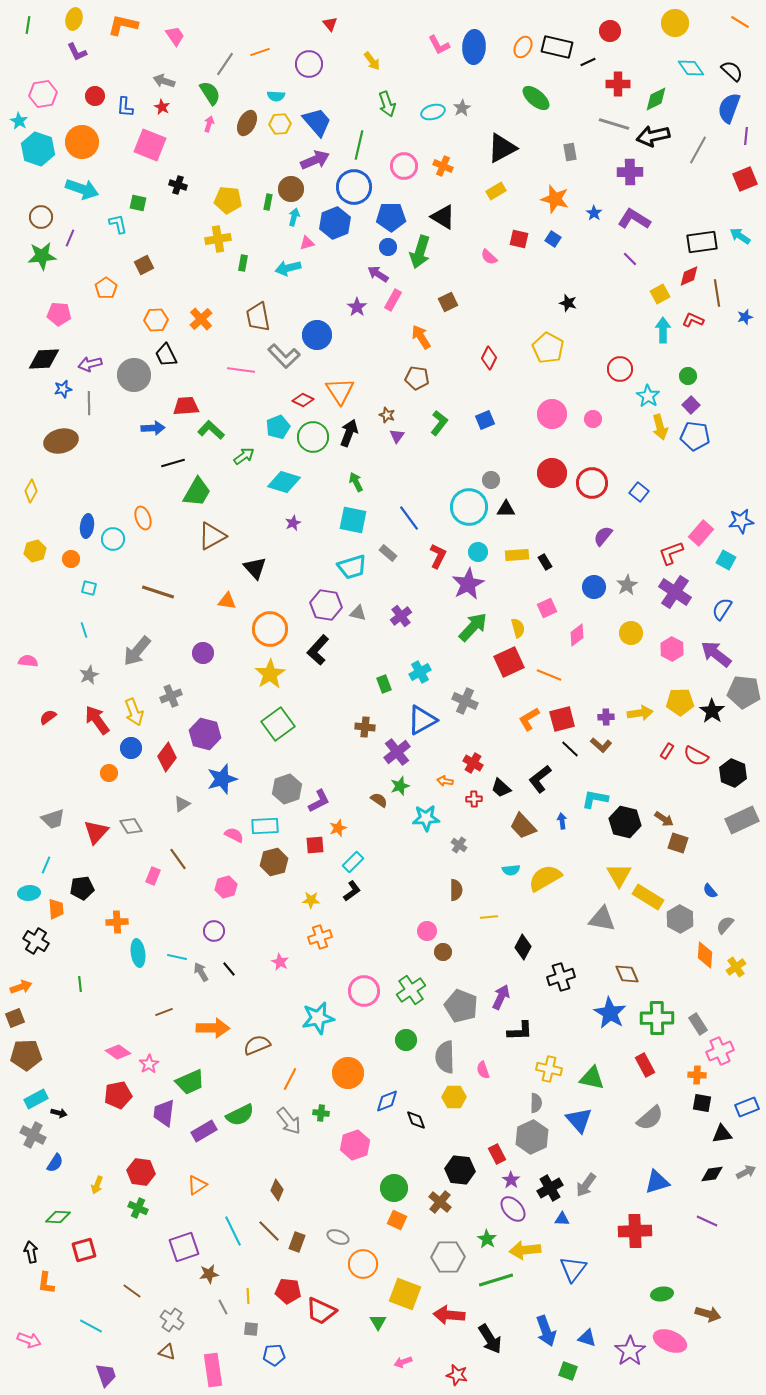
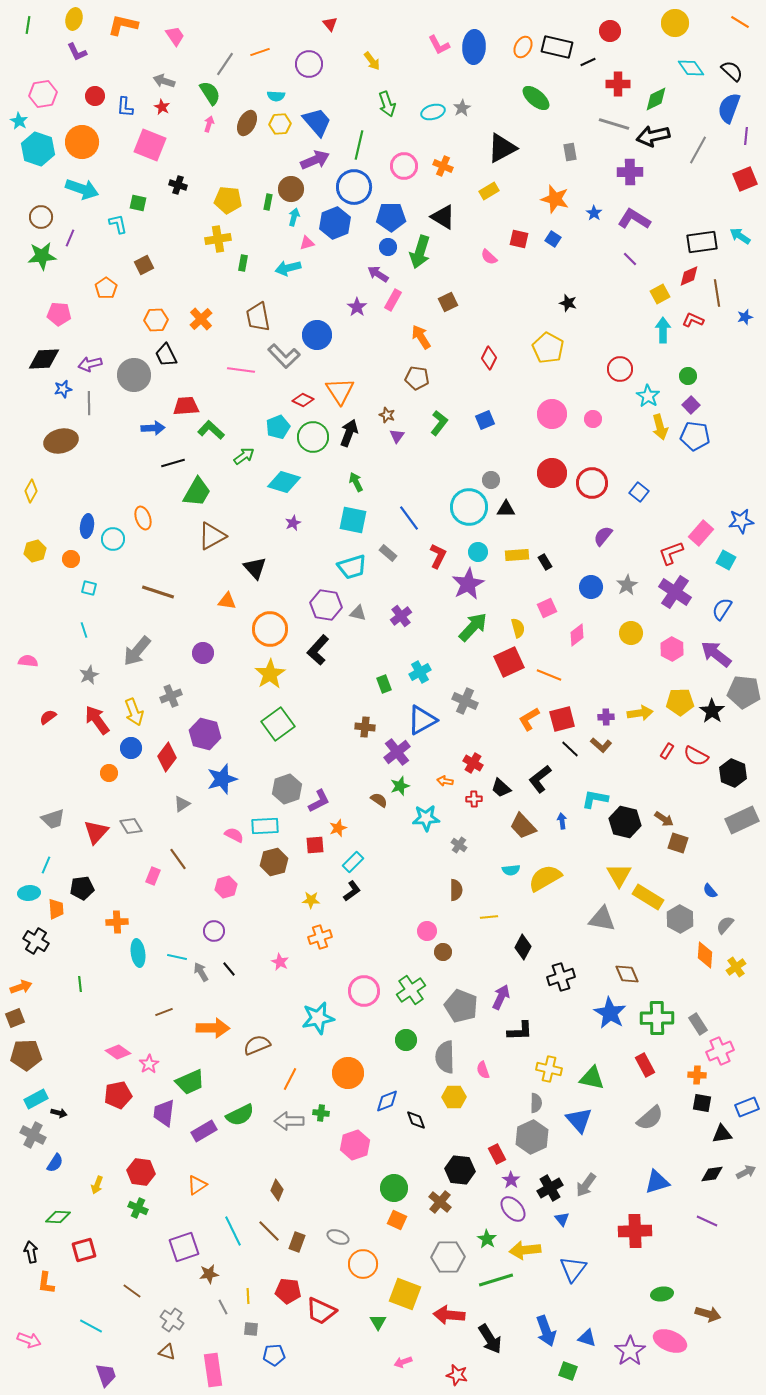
yellow rectangle at (496, 191): moved 7 px left
blue circle at (594, 587): moved 3 px left
gray arrow at (289, 1121): rotated 128 degrees clockwise
blue triangle at (562, 1219): rotated 49 degrees clockwise
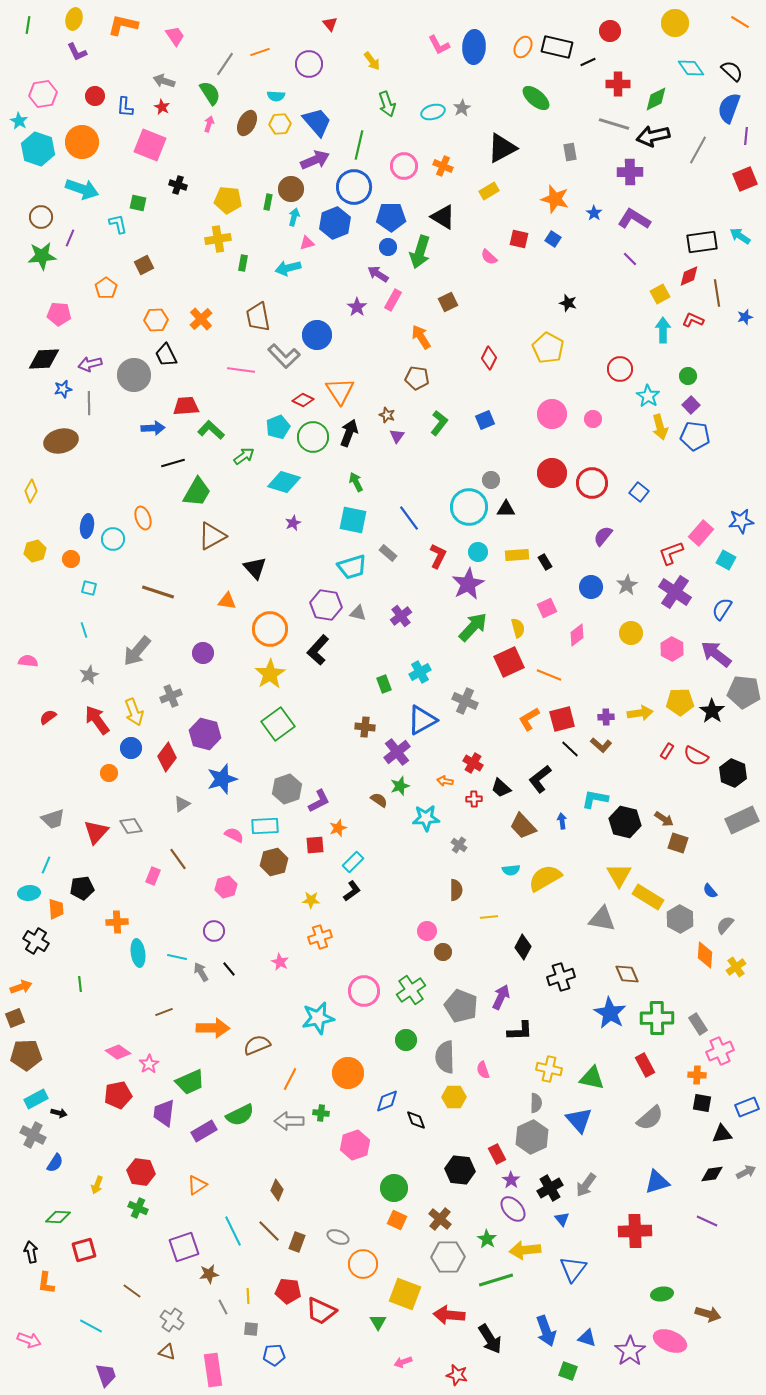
brown cross at (440, 1202): moved 17 px down
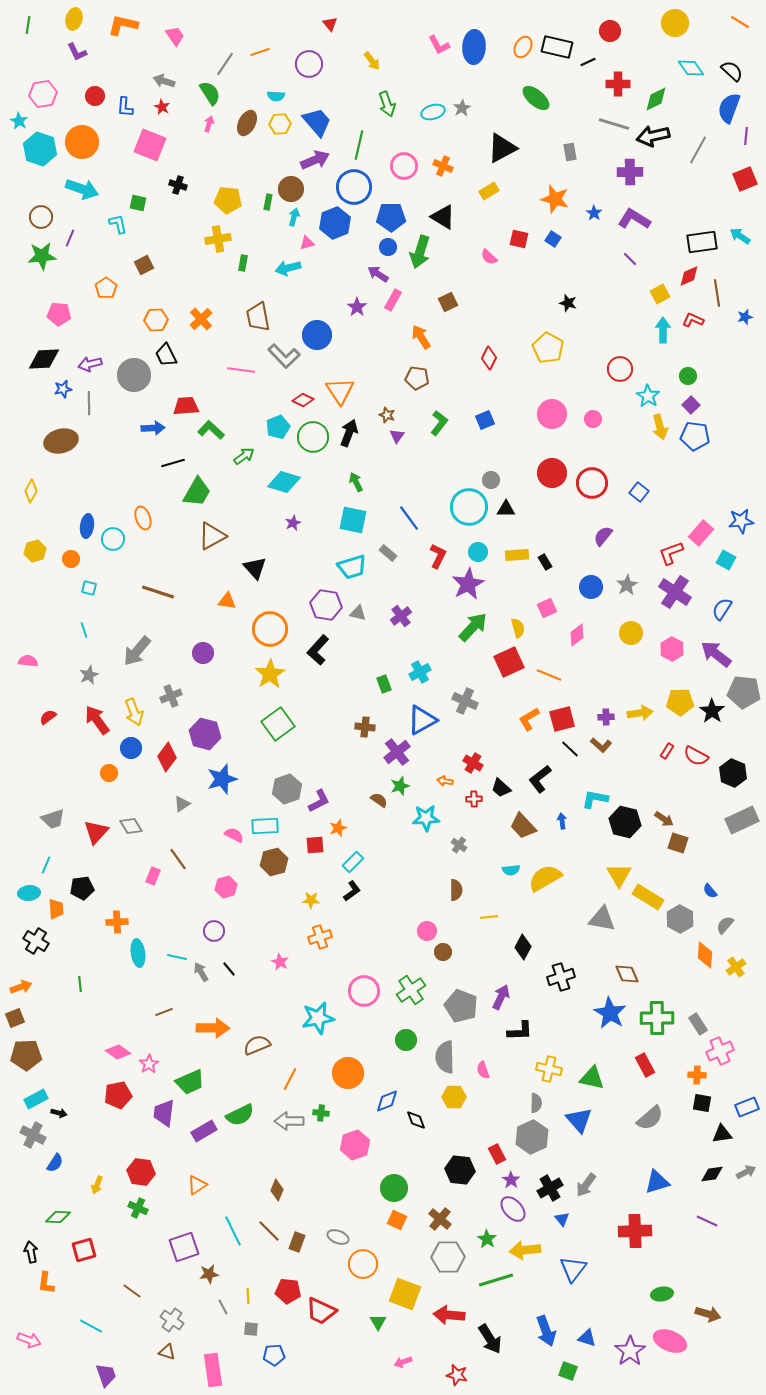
cyan hexagon at (38, 149): moved 2 px right
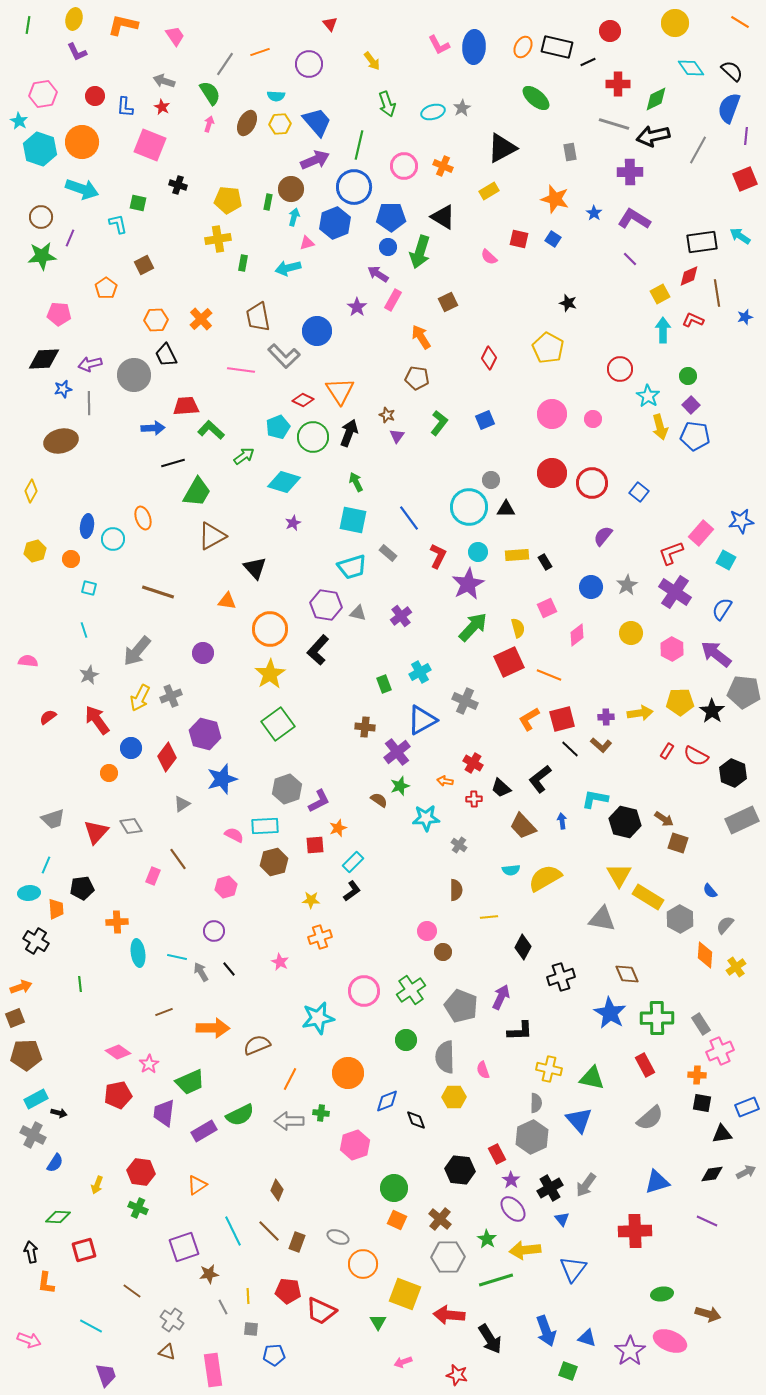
blue circle at (317, 335): moved 4 px up
yellow arrow at (134, 712): moved 6 px right, 14 px up; rotated 48 degrees clockwise
gray rectangle at (698, 1024): moved 3 px right
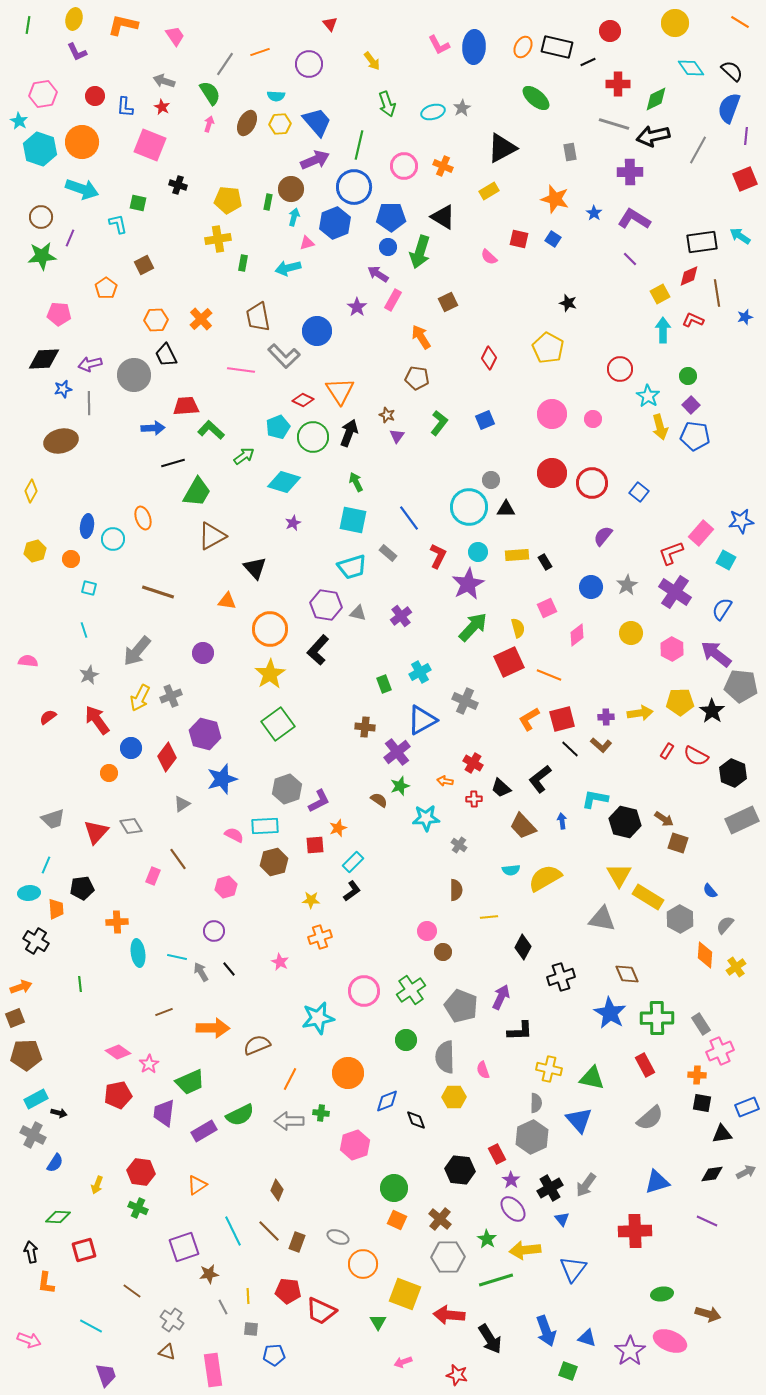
gray pentagon at (744, 692): moved 3 px left, 6 px up
